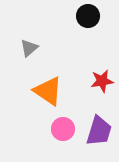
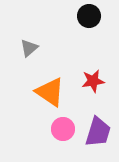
black circle: moved 1 px right
red star: moved 9 px left
orange triangle: moved 2 px right, 1 px down
purple trapezoid: moved 1 px left, 1 px down
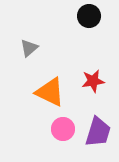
orange triangle: rotated 8 degrees counterclockwise
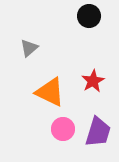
red star: rotated 20 degrees counterclockwise
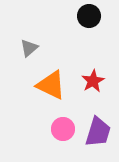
orange triangle: moved 1 px right, 7 px up
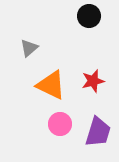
red star: rotated 15 degrees clockwise
pink circle: moved 3 px left, 5 px up
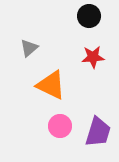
red star: moved 24 px up; rotated 10 degrees clockwise
pink circle: moved 2 px down
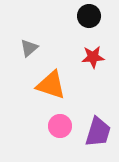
orange triangle: rotated 8 degrees counterclockwise
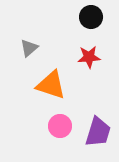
black circle: moved 2 px right, 1 px down
red star: moved 4 px left
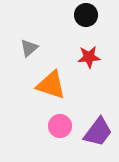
black circle: moved 5 px left, 2 px up
purple trapezoid: rotated 20 degrees clockwise
